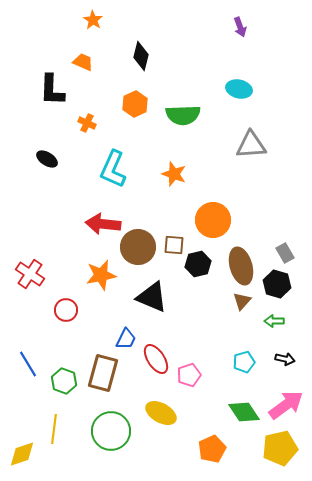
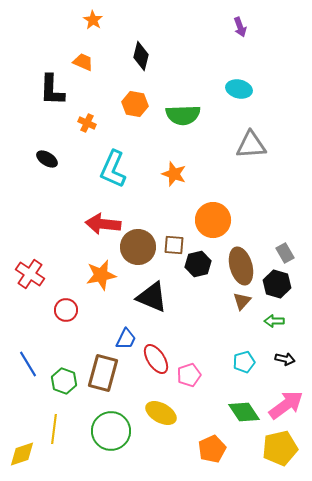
orange hexagon at (135, 104): rotated 25 degrees counterclockwise
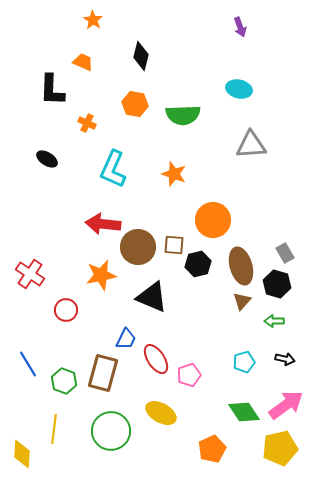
yellow diamond at (22, 454): rotated 68 degrees counterclockwise
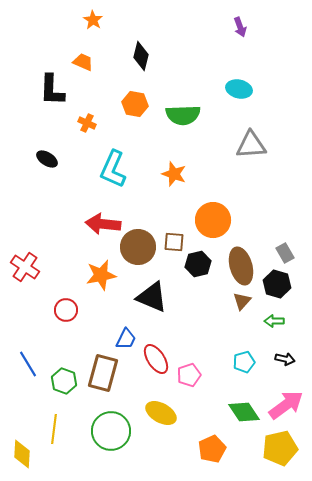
brown square at (174, 245): moved 3 px up
red cross at (30, 274): moved 5 px left, 7 px up
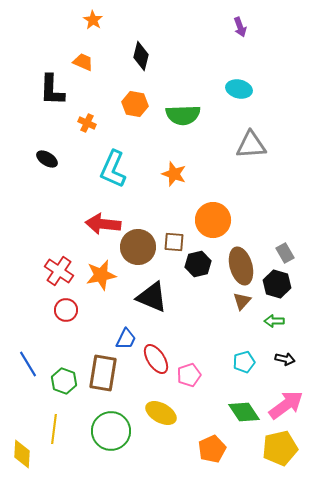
red cross at (25, 267): moved 34 px right, 4 px down
brown rectangle at (103, 373): rotated 6 degrees counterclockwise
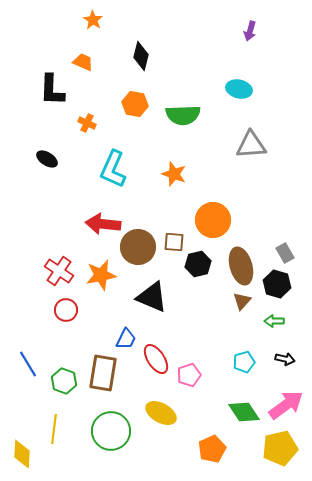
purple arrow at (240, 27): moved 10 px right, 4 px down; rotated 36 degrees clockwise
